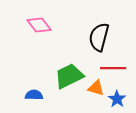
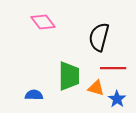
pink diamond: moved 4 px right, 3 px up
green trapezoid: rotated 116 degrees clockwise
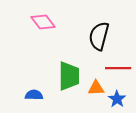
black semicircle: moved 1 px up
red line: moved 5 px right
orange triangle: rotated 18 degrees counterclockwise
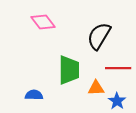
black semicircle: rotated 16 degrees clockwise
green trapezoid: moved 6 px up
blue star: moved 2 px down
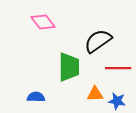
black semicircle: moved 1 px left, 5 px down; rotated 24 degrees clockwise
green trapezoid: moved 3 px up
orange triangle: moved 1 px left, 6 px down
blue semicircle: moved 2 px right, 2 px down
blue star: rotated 24 degrees counterclockwise
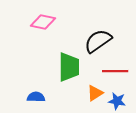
pink diamond: rotated 40 degrees counterclockwise
red line: moved 3 px left, 3 px down
orange triangle: moved 1 px up; rotated 30 degrees counterclockwise
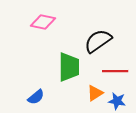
blue semicircle: rotated 138 degrees clockwise
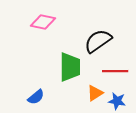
green trapezoid: moved 1 px right
